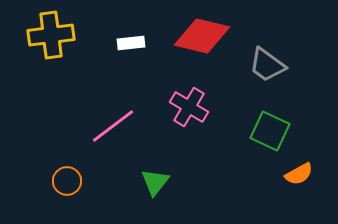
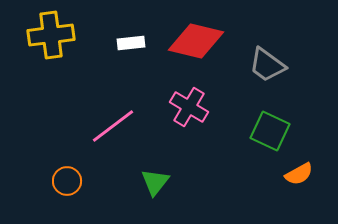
red diamond: moved 6 px left, 5 px down
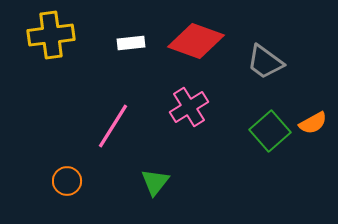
red diamond: rotated 6 degrees clockwise
gray trapezoid: moved 2 px left, 3 px up
pink cross: rotated 27 degrees clockwise
pink line: rotated 21 degrees counterclockwise
green square: rotated 24 degrees clockwise
orange semicircle: moved 14 px right, 51 px up
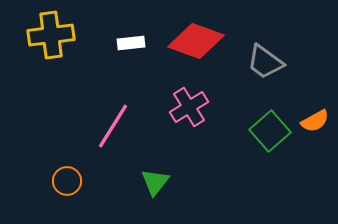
orange semicircle: moved 2 px right, 2 px up
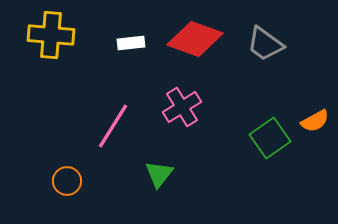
yellow cross: rotated 12 degrees clockwise
red diamond: moved 1 px left, 2 px up
gray trapezoid: moved 18 px up
pink cross: moved 7 px left
green square: moved 7 px down; rotated 6 degrees clockwise
green triangle: moved 4 px right, 8 px up
